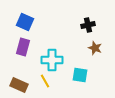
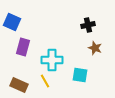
blue square: moved 13 px left
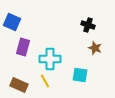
black cross: rotated 32 degrees clockwise
cyan cross: moved 2 px left, 1 px up
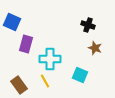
purple rectangle: moved 3 px right, 3 px up
cyan square: rotated 14 degrees clockwise
brown rectangle: rotated 30 degrees clockwise
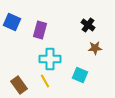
black cross: rotated 16 degrees clockwise
purple rectangle: moved 14 px right, 14 px up
brown star: rotated 24 degrees counterclockwise
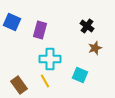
black cross: moved 1 px left, 1 px down
brown star: rotated 16 degrees counterclockwise
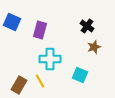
brown star: moved 1 px left, 1 px up
yellow line: moved 5 px left
brown rectangle: rotated 66 degrees clockwise
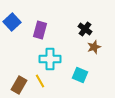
blue square: rotated 24 degrees clockwise
black cross: moved 2 px left, 3 px down
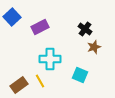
blue square: moved 5 px up
purple rectangle: moved 3 px up; rotated 48 degrees clockwise
brown rectangle: rotated 24 degrees clockwise
